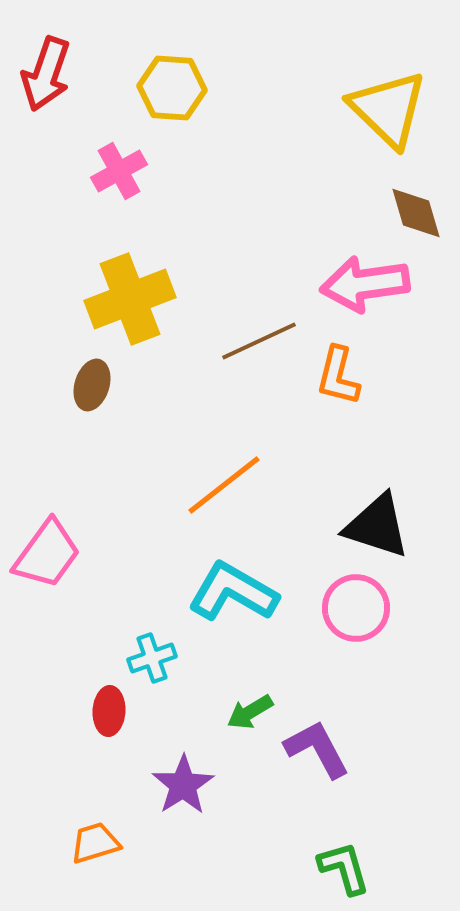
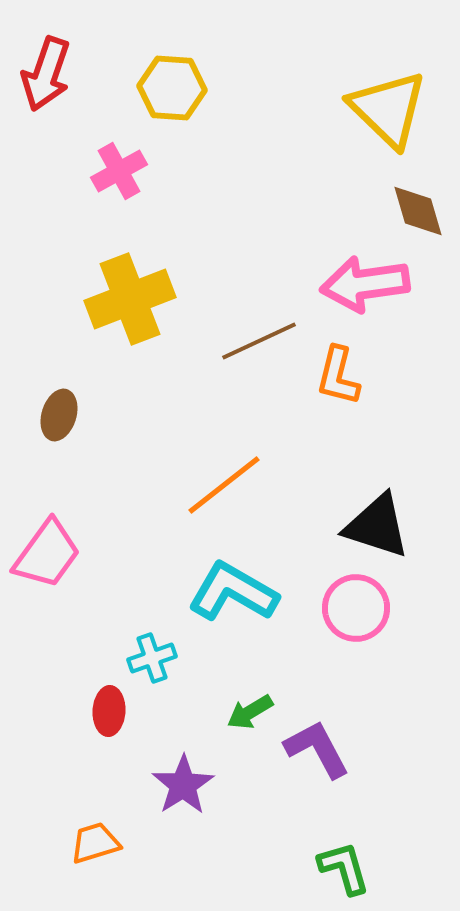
brown diamond: moved 2 px right, 2 px up
brown ellipse: moved 33 px left, 30 px down
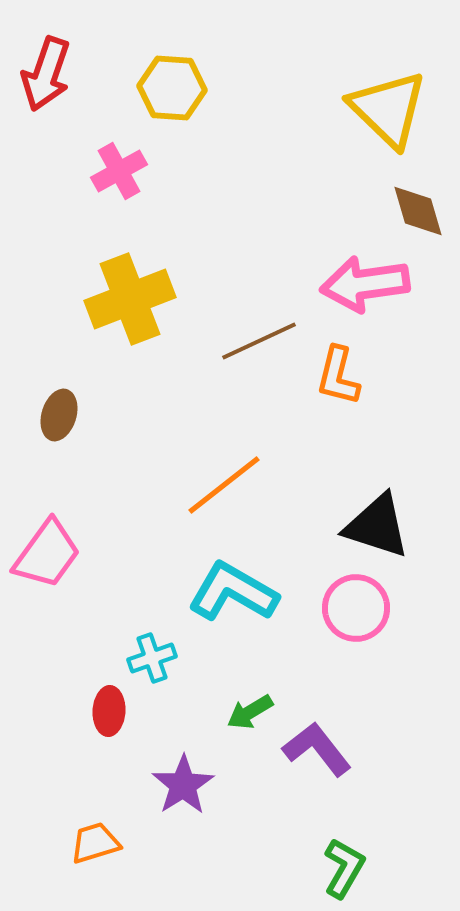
purple L-shape: rotated 10 degrees counterclockwise
green L-shape: rotated 46 degrees clockwise
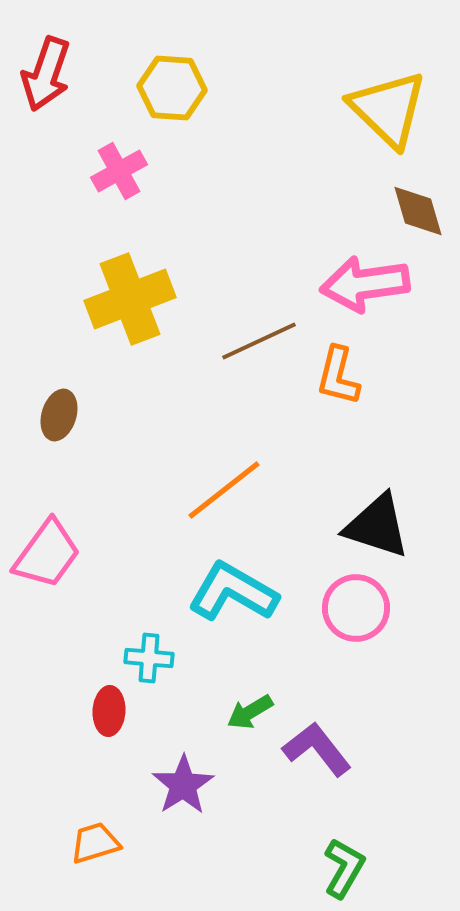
orange line: moved 5 px down
cyan cross: moved 3 px left; rotated 24 degrees clockwise
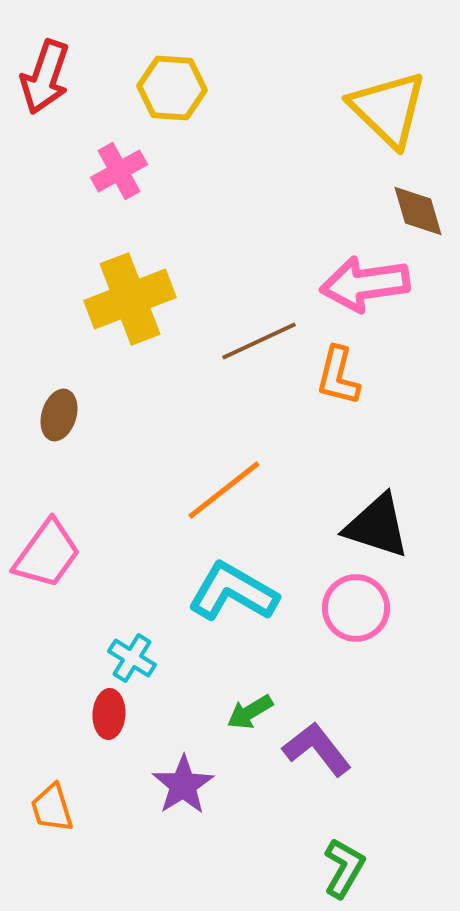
red arrow: moved 1 px left, 3 px down
cyan cross: moved 17 px left; rotated 27 degrees clockwise
red ellipse: moved 3 px down
orange trapezoid: moved 43 px left, 35 px up; rotated 90 degrees counterclockwise
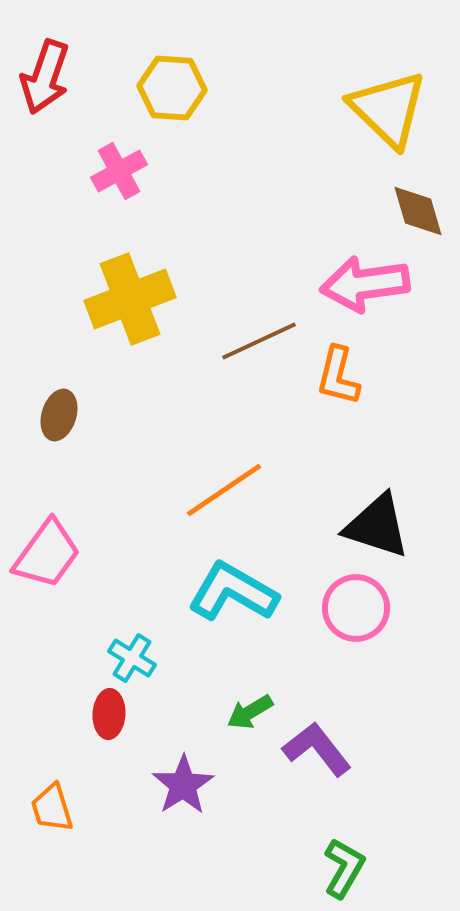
orange line: rotated 4 degrees clockwise
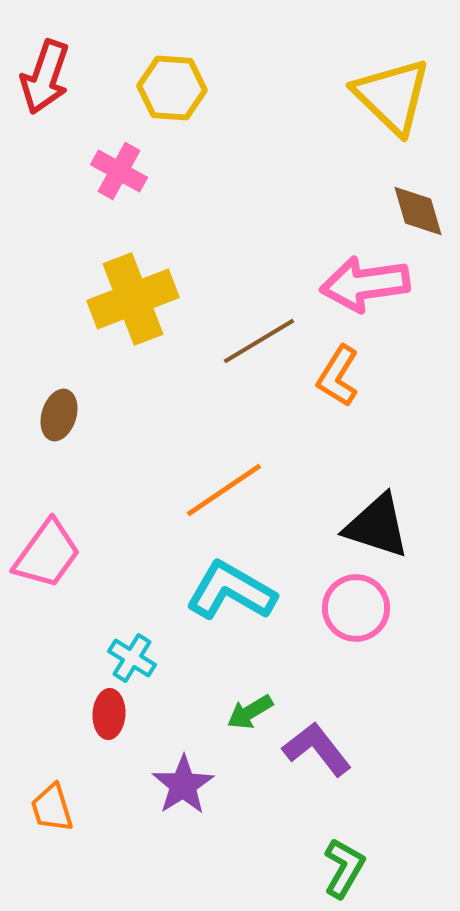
yellow triangle: moved 4 px right, 13 px up
pink cross: rotated 32 degrees counterclockwise
yellow cross: moved 3 px right
brown line: rotated 6 degrees counterclockwise
orange L-shape: rotated 18 degrees clockwise
cyan L-shape: moved 2 px left, 1 px up
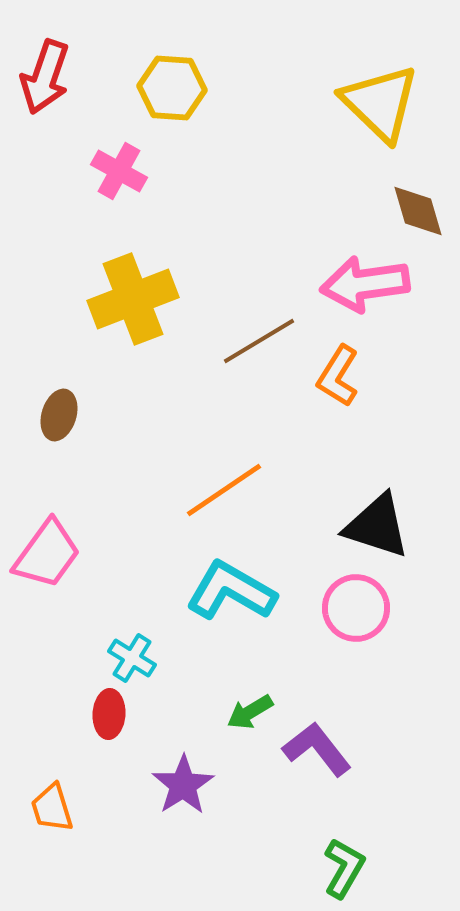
yellow triangle: moved 12 px left, 7 px down
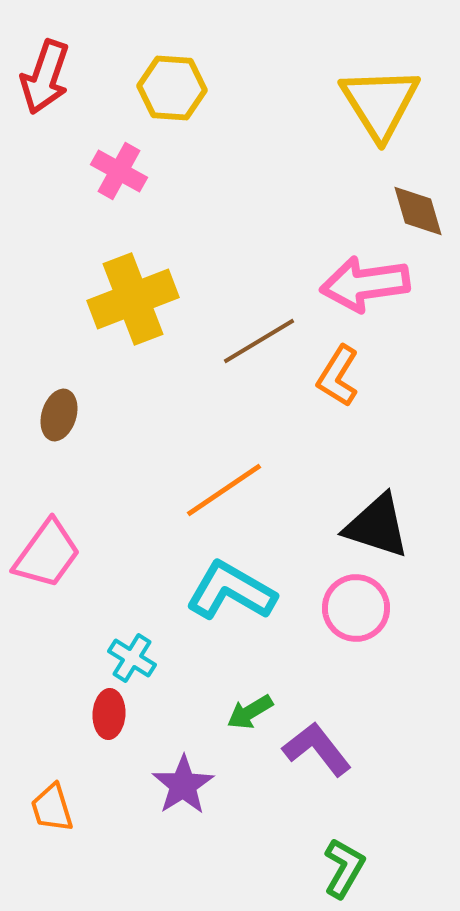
yellow triangle: rotated 14 degrees clockwise
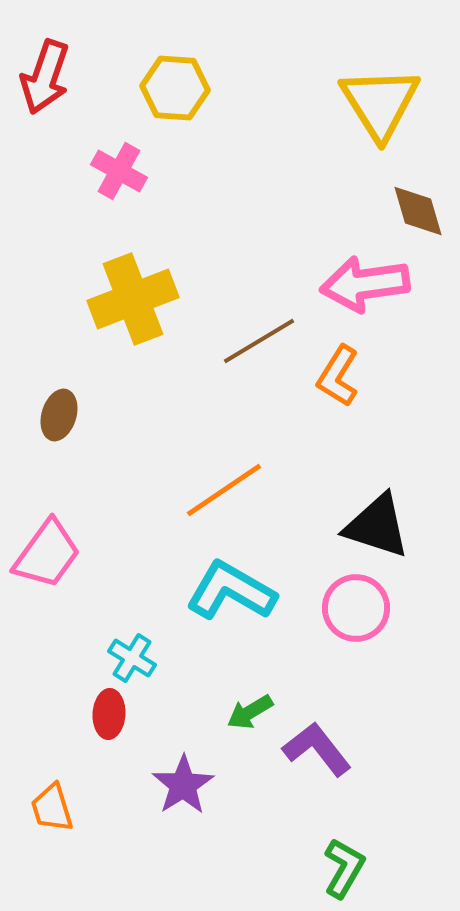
yellow hexagon: moved 3 px right
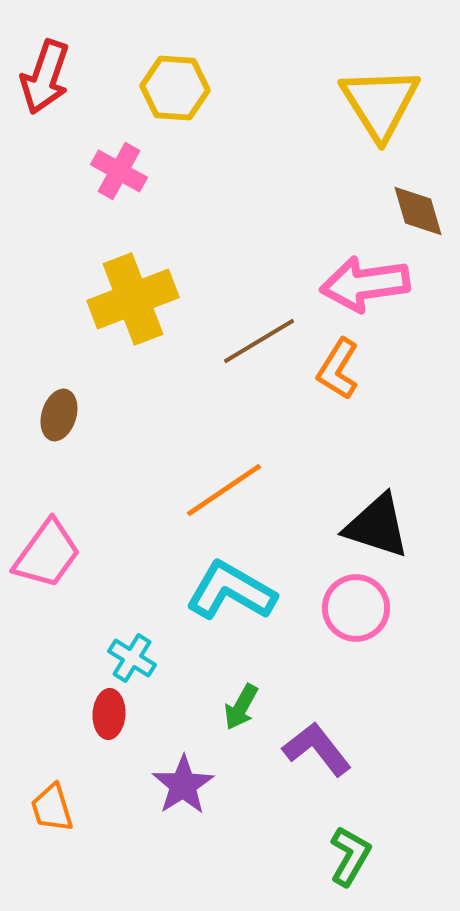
orange L-shape: moved 7 px up
green arrow: moved 9 px left, 5 px up; rotated 30 degrees counterclockwise
green L-shape: moved 6 px right, 12 px up
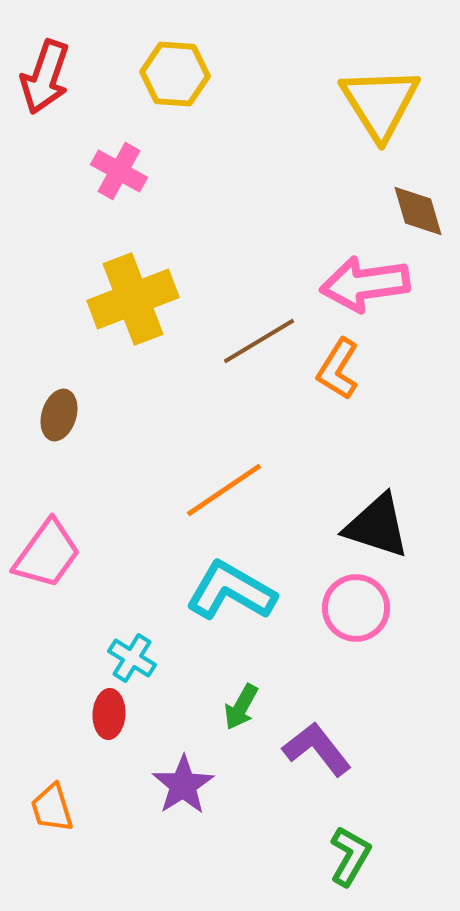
yellow hexagon: moved 14 px up
